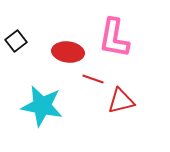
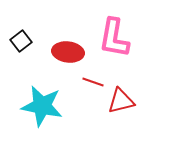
black square: moved 5 px right
red line: moved 3 px down
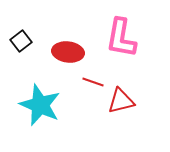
pink L-shape: moved 7 px right
cyan star: moved 2 px left, 1 px up; rotated 12 degrees clockwise
